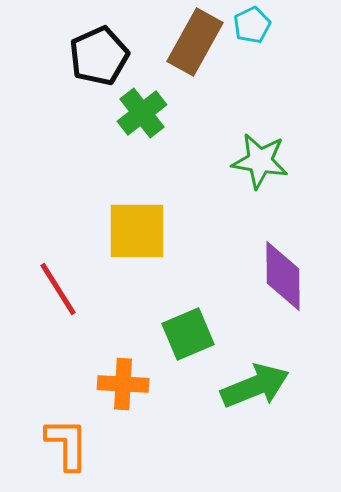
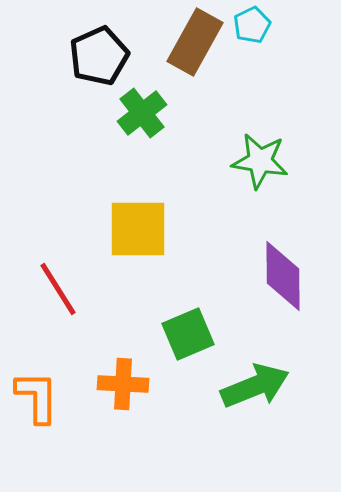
yellow square: moved 1 px right, 2 px up
orange L-shape: moved 30 px left, 47 px up
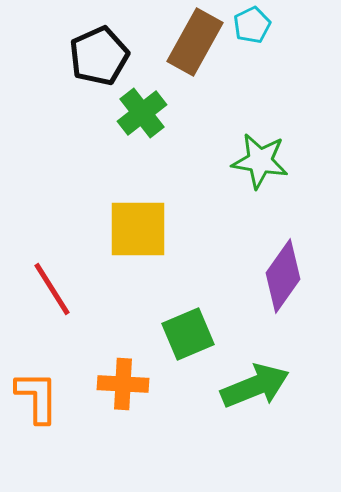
purple diamond: rotated 36 degrees clockwise
red line: moved 6 px left
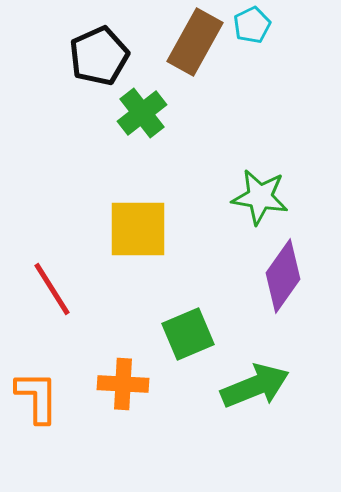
green star: moved 36 px down
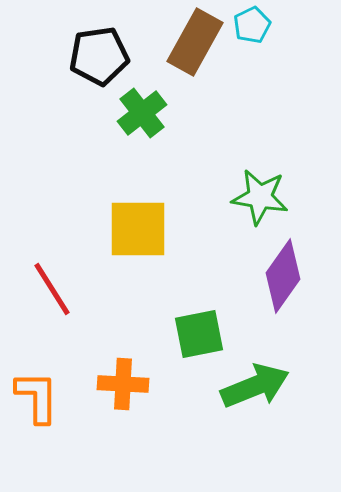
black pentagon: rotated 16 degrees clockwise
green square: moved 11 px right; rotated 12 degrees clockwise
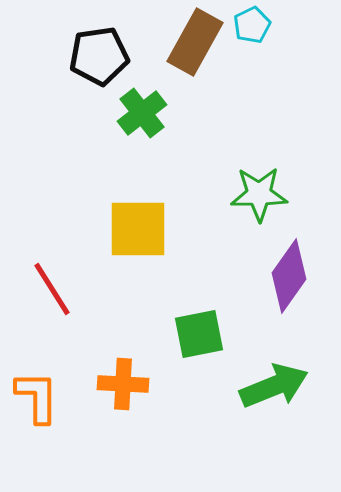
green star: moved 1 px left, 3 px up; rotated 10 degrees counterclockwise
purple diamond: moved 6 px right
green arrow: moved 19 px right
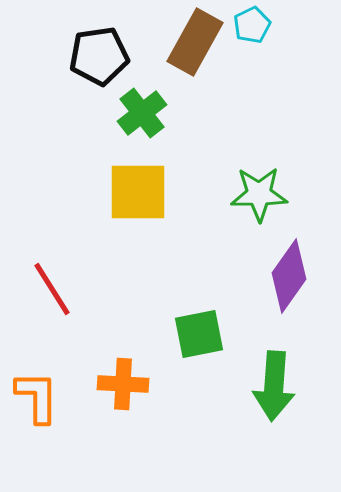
yellow square: moved 37 px up
green arrow: rotated 116 degrees clockwise
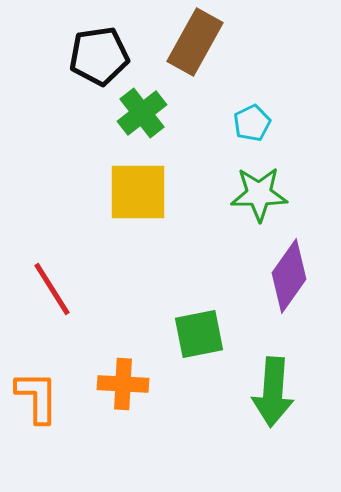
cyan pentagon: moved 98 px down
green arrow: moved 1 px left, 6 px down
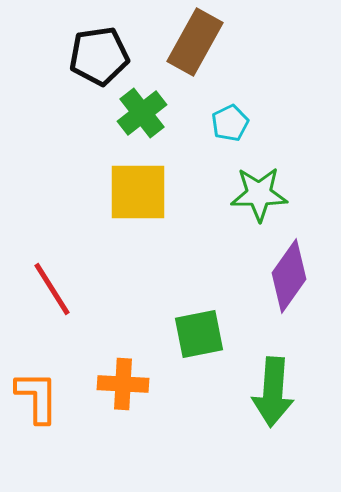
cyan pentagon: moved 22 px left
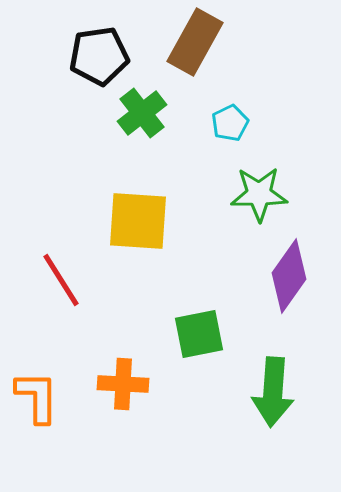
yellow square: moved 29 px down; rotated 4 degrees clockwise
red line: moved 9 px right, 9 px up
